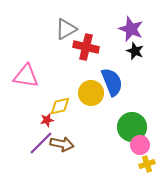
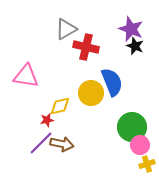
black star: moved 5 px up
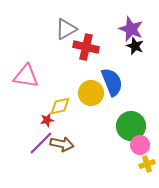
green circle: moved 1 px left, 1 px up
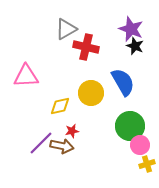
pink triangle: rotated 12 degrees counterclockwise
blue semicircle: moved 11 px right; rotated 8 degrees counterclockwise
red star: moved 25 px right, 11 px down
green circle: moved 1 px left
brown arrow: moved 2 px down
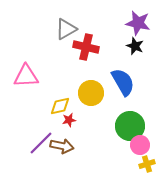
purple star: moved 7 px right, 6 px up; rotated 10 degrees counterclockwise
red star: moved 3 px left, 11 px up
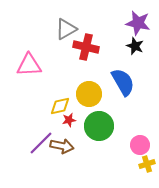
pink triangle: moved 3 px right, 11 px up
yellow circle: moved 2 px left, 1 px down
green circle: moved 31 px left
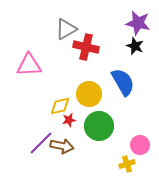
yellow cross: moved 20 px left
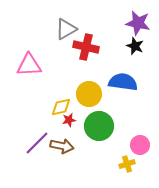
blue semicircle: rotated 52 degrees counterclockwise
yellow diamond: moved 1 px right, 1 px down
purple line: moved 4 px left
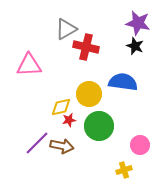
yellow cross: moved 3 px left, 6 px down
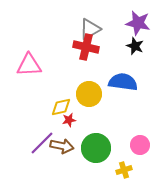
gray triangle: moved 24 px right
green circle: moved 3 px left, 22 px down
purple line: moved 5 px right
